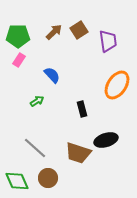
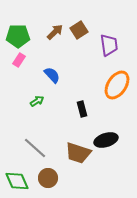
brown arrow: moved 1 px right
purple trapezoid: moved 1 px right, 4 px down
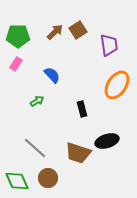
brown square: moved 1 px left
pink rectangle: moved 3 px left, 4 px down
black ellipse: moved 1 px right, 1 px down
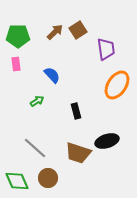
purple trapezoid: moved 3 px left, 4 px down
pink rectangle: rotated 40 degrees counterclockwise
black rectangle: moved 6 px left, 2 px down
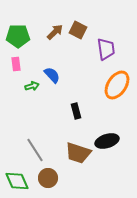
brown square: rotated 30 degrees counterclockwise
green arrow: moved 5 px left, 15 px up; rotated 16 degrees clockwise
gray line: moved 2 px down; rotated 15 degrees clockwise
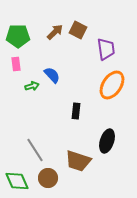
orange ellipse: moved 5 px left
black rectangle: rotated 21 degrees clockwise
black ellipse: rotated 55 degrees counterclockwise
brown trapezoid: moved 8 px down
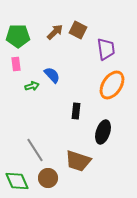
black ellipse: moved 4 px left, 9 px up
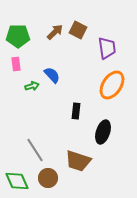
purple trapezoid: moved 1 px right, 1 px up
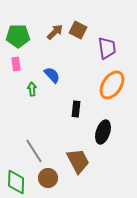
green arrow: moved 3 px down; rotated 80 degrees counterclockwise
black rectangle: moved 2 px up
gray line: moved 1 px left, 1 px down
brown trapezoid: rotated 136 degrees counterclockwise
green diamond: moved 1 px left, 1 px down; rotated 25 degrees clockwise
